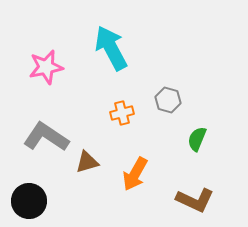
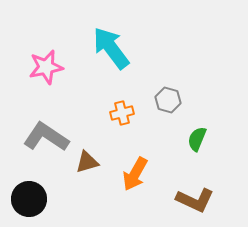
cyan arrow: rotated 9 degrees counterclockwise
black circle: moved 2 px up
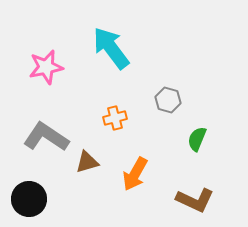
orange cross: moved 7 px left, 5 px down
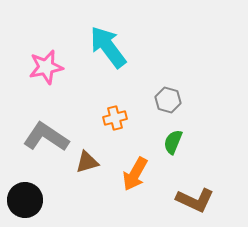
cyan arrow: moved 3 px left, 1 px up
green semicircle: moved 24 px left, 3 px down
black circle: moved 4 px left, 1 px down
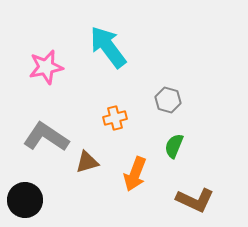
green semicircle: moved 1 px right, 4 px down
orange arrow: rotated 8 degrees counterclockwise
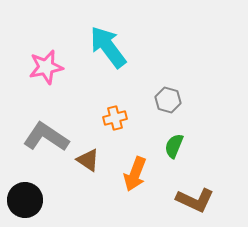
brown triangle: moved 1 px right, 2 px up; rotated 50 degrees clockwise
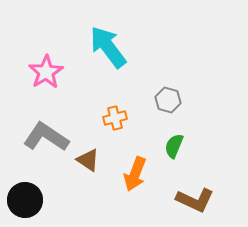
pink star: moved 5 px down; rotated 20 degrees counterclockwise
